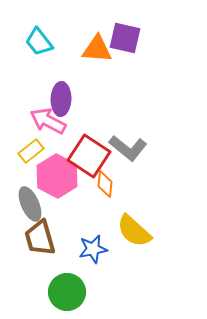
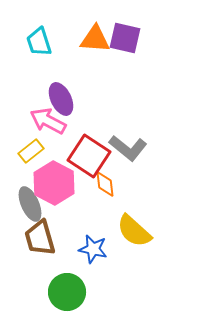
cyan trapezoid: rotated 20 degrees clockwise
orange triangle: moved 2 px left, 10 px up
purple ellipse: rotated 28 degrees counterclockwise
pink hexagon: moved 3 px left, 7 px down
orange diamond: rotated 12 degrees counterclockwise
blue star: rotated 24 degrees clockwise
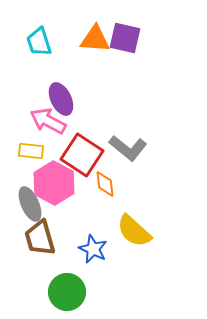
yellow rectangle: rotated 45 degrees clockwise
red square: moved 7 px left, 1 px up
blue star: rotated 12 degrees clockwise
